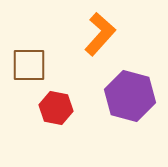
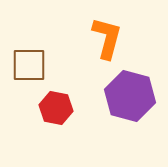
orange L-shape: moved 7 px right, 4 px down; rotated 27 degrees counterclockwise
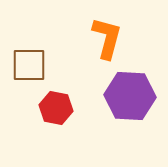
purple hexagon: rotated 12 degrees counterclockwise
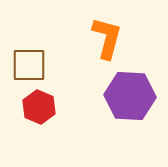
red hexagon: moved 17 px left, 1 px up; rotated 12 degrees clockwise
